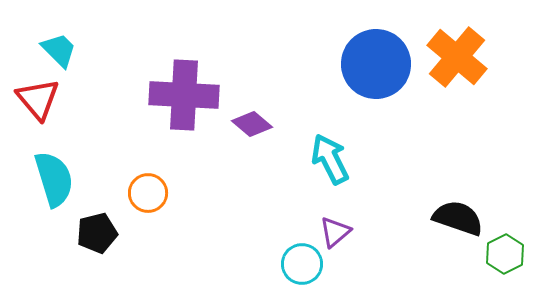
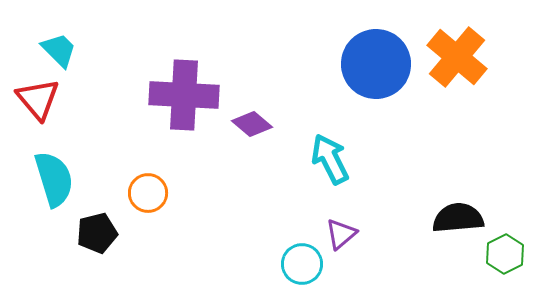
black semicircle: rotated 24 degrees counterclockwise
purple triangle: moved 6 px right, 2 px down
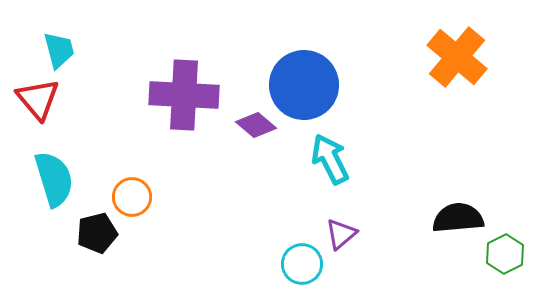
cyan trapezoid: rotated 30 degrees clockwise
blue circle: moved 72 px left, 21 px down
purple diamond: moved 4 px right, 1 px down
orange circle: moved 16 px left, 4 px down
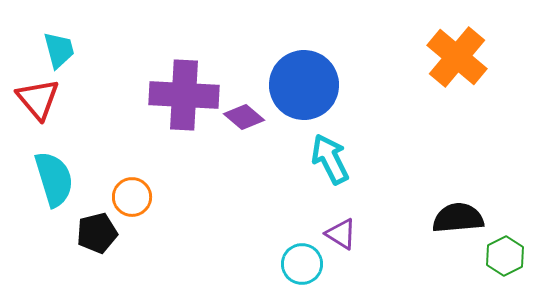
purple diamond: moved 12 px left, 8 px up
purple triangle: rotated 48 degrees counterclockwise
green hexagon: moved 2 px down
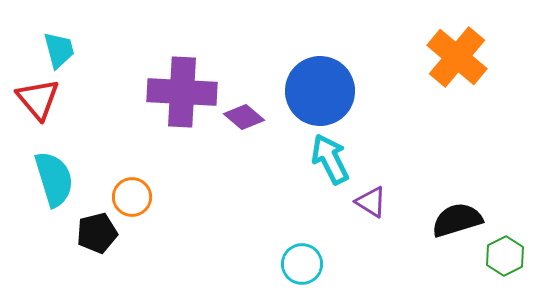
blue circle: moved 16 px right, 6 px down
purple cross: moved 2 px left, 3 px up
black semicircle: moved 1 px left, 2 px down; rotated 12 degrees counterclockwise
purple triangle: moved 30 px right, 32 px up
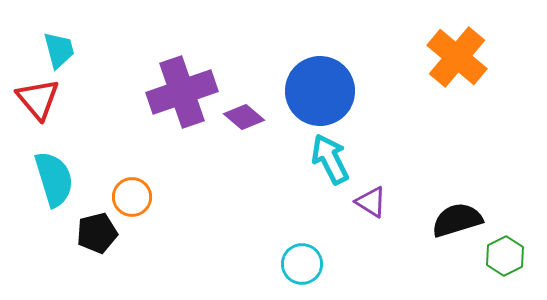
purple cross: rotated 22 degrees counterclockwise
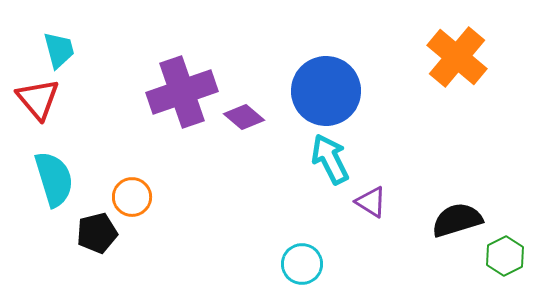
blue circle: moved 6 px right
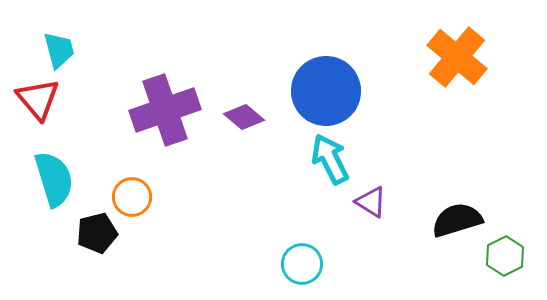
purple cross: moved 17 px left, 18 px down
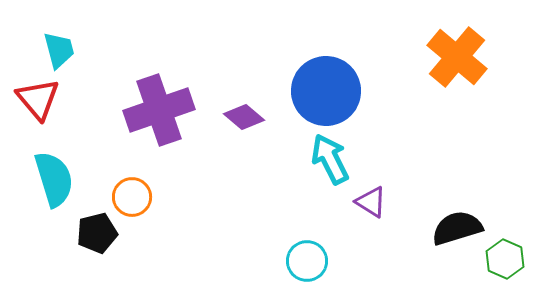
purple cross: moved 6 px left
black semicircle: moved 8 px down
green hexagon: moved 3 px down; rotated 9 degrees counterclockwise
cyan circle: moved 5 px right, 3 px up
